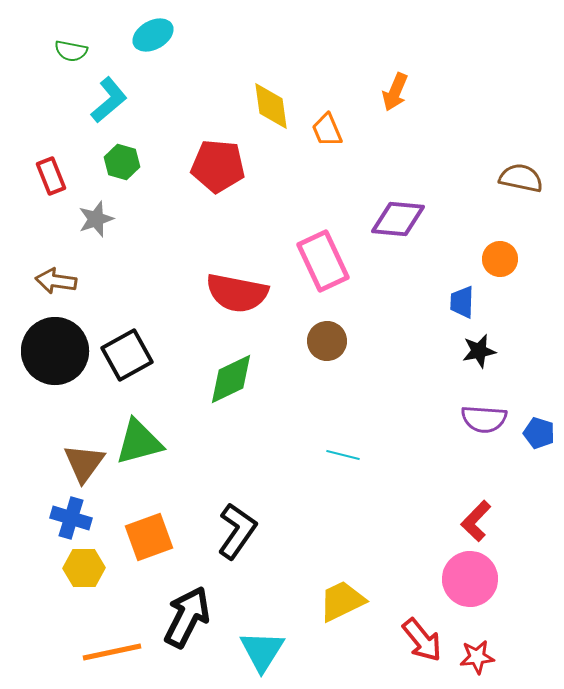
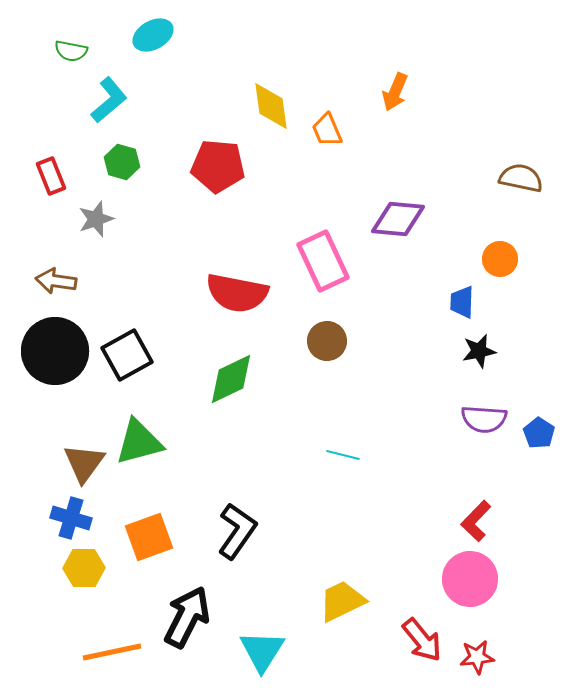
blue pentagon: rotated 16 degrees clockwise
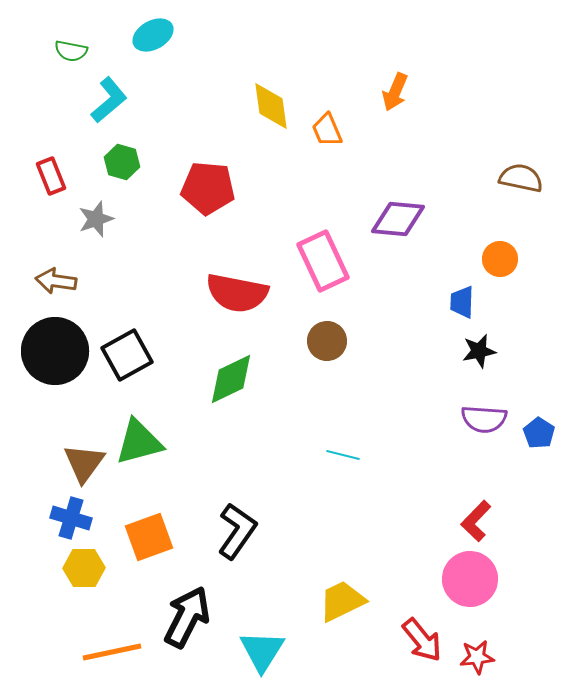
red pentagon: moved 10 px left, 22 px down
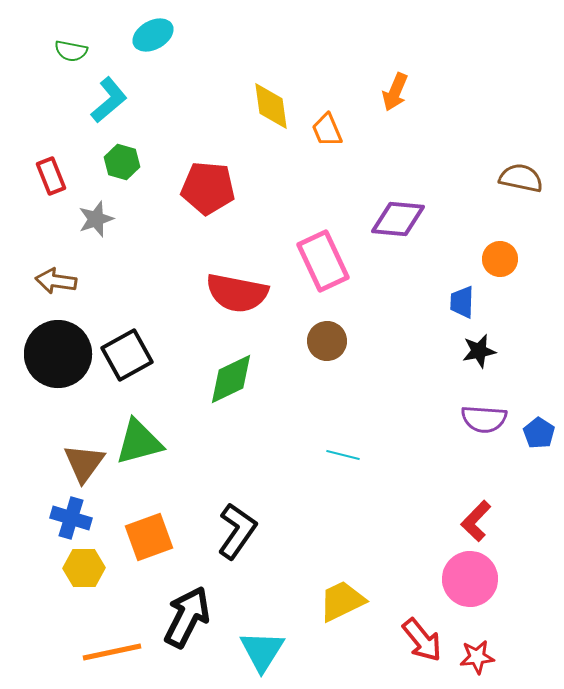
black circle: moved 3 px right, 3 px down
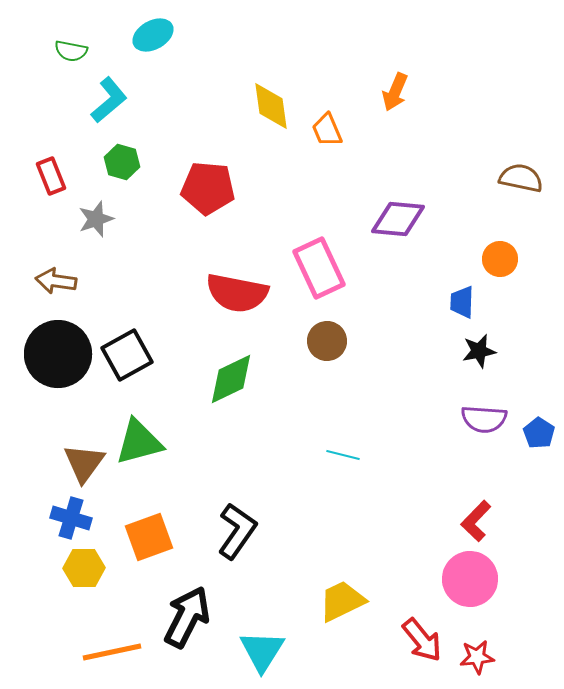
pink rectangle: moved 4 px left, 7 px down
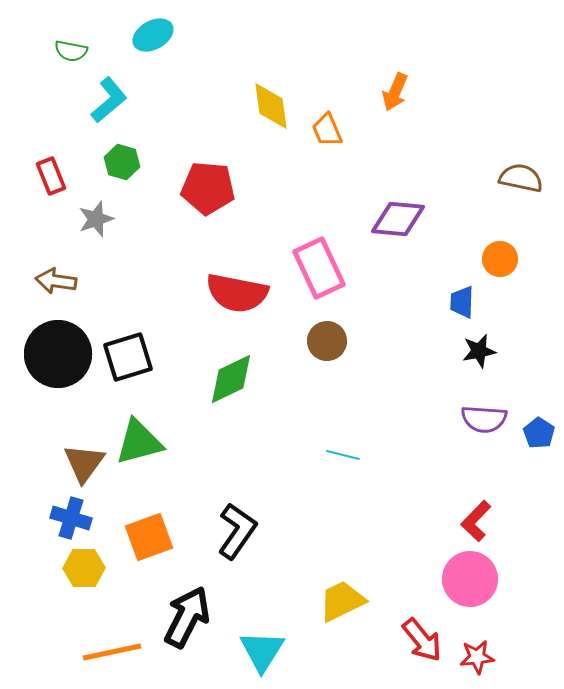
black square: moved 1 px right, 2 px down; rotated 12 degrees clockwise
